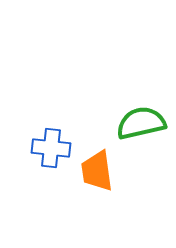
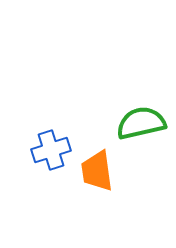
blue cross: moved 2 px down; rotated 24 degrees counterclockwise
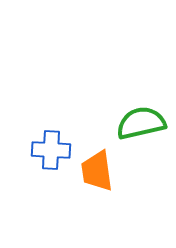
blue cross: rotated 21 degrees clockwise
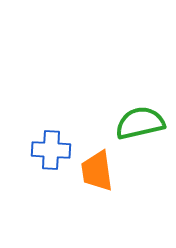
green semicircle: moved 1 px left
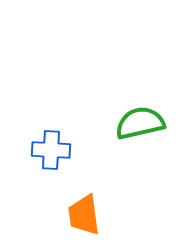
orange trapezoid: moved 13 px left, 44 px down
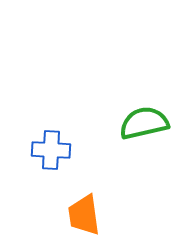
green semicircle: moved 4 px right
